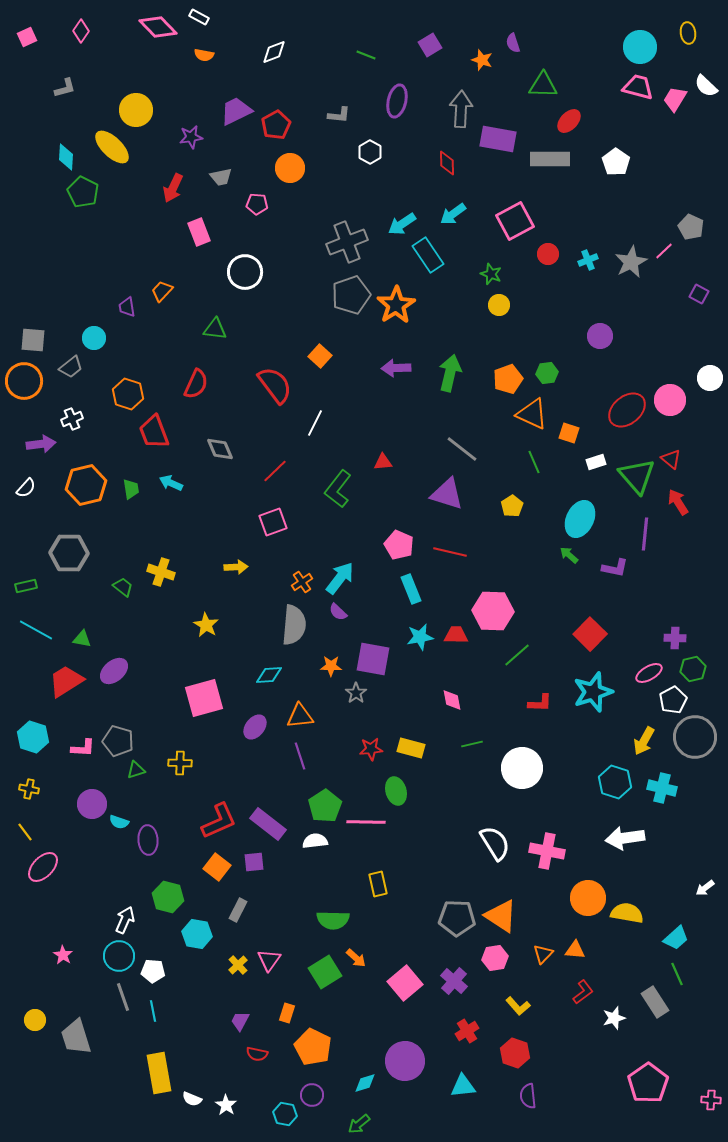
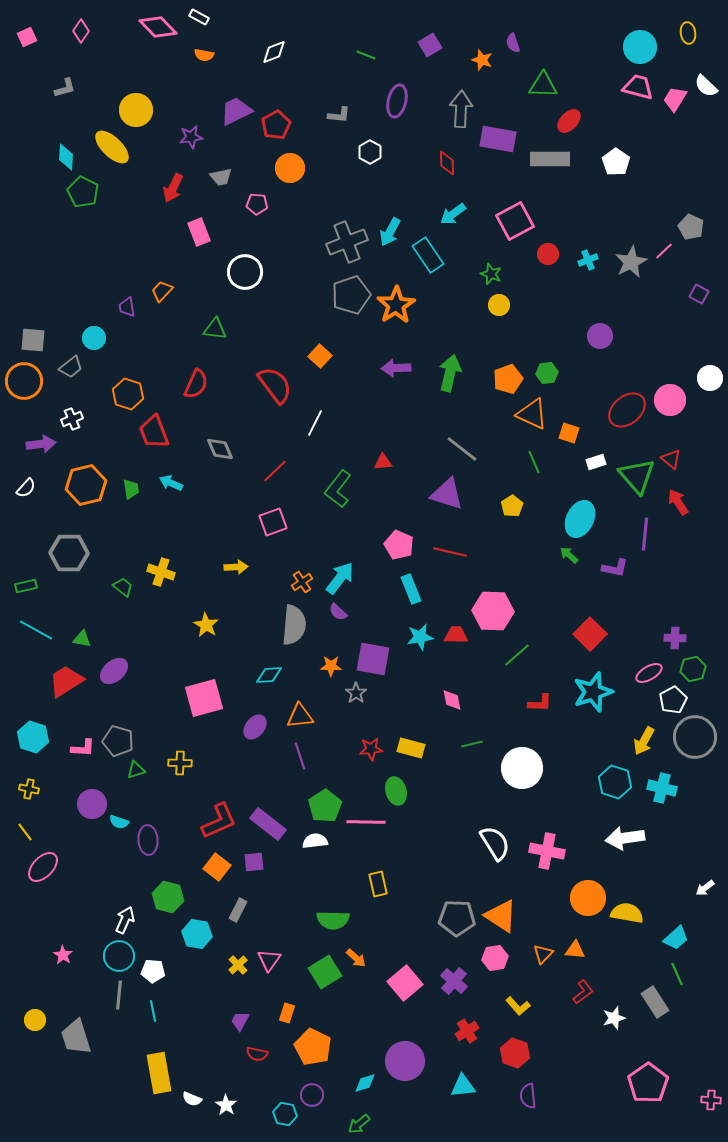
cyan arrow at (402, 224): moved 12 px left, 8 px down; rotated 28 degrees counterclockwise
gray line at (123, 997): moved 4 px left, 2 px up; rotated 24 degrees clockwise
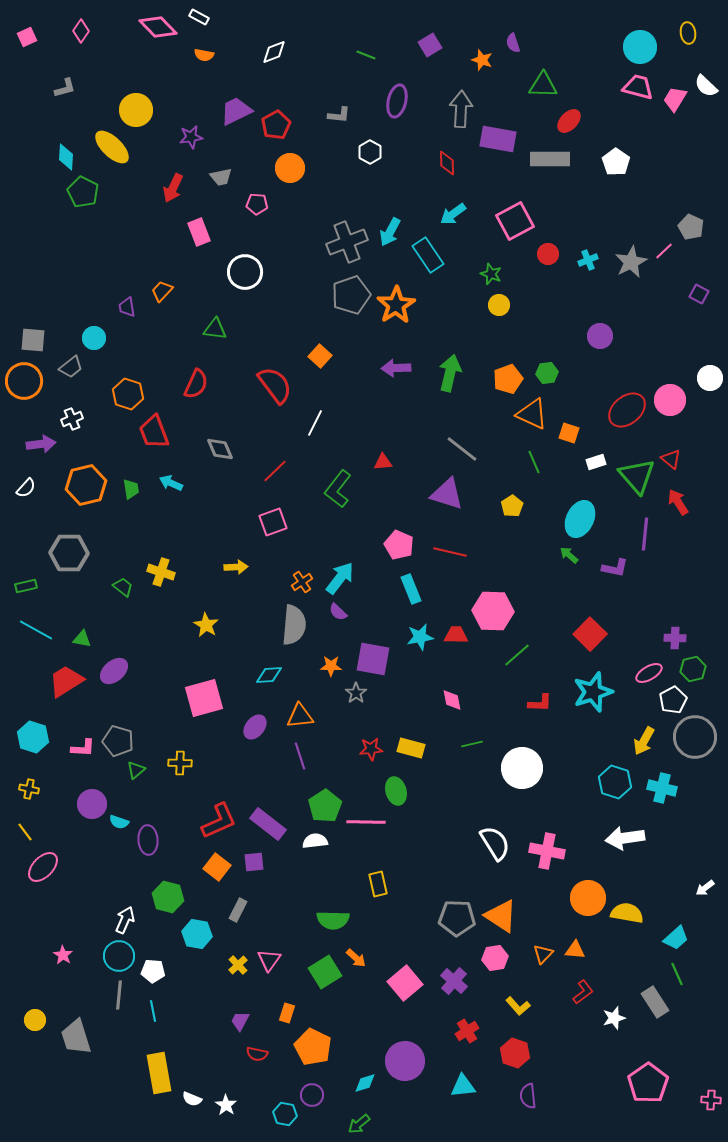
green triangle at (136, 770): rotated 24 degrees counterclockwise
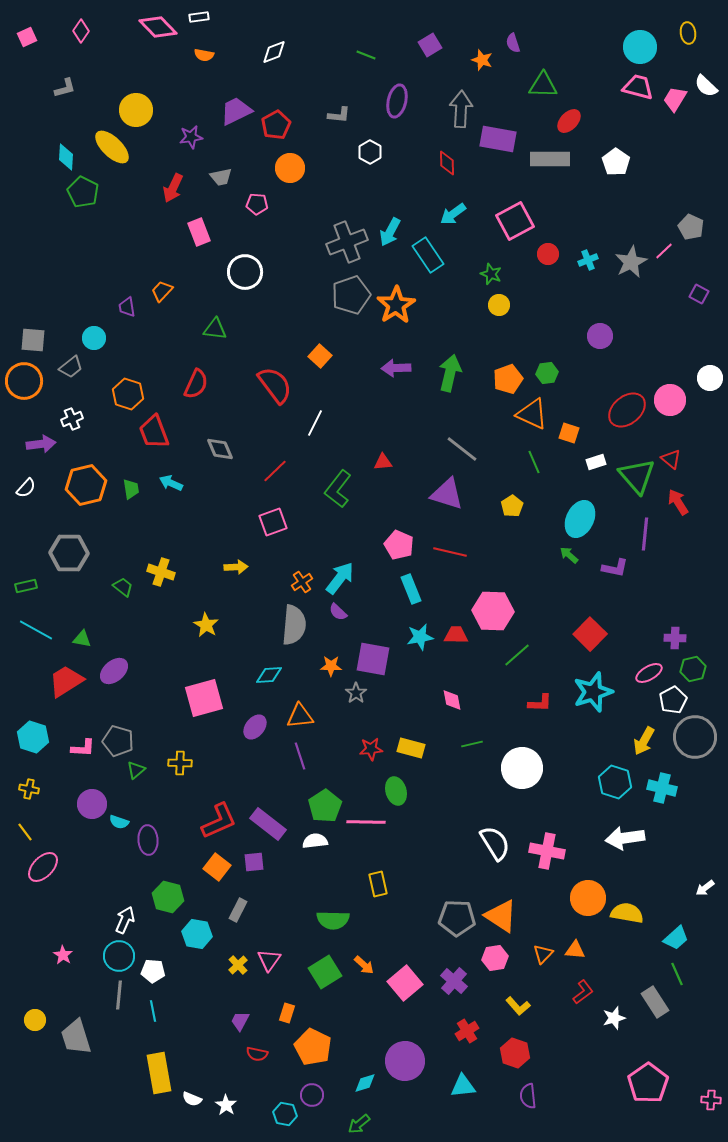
white rectangle at (199, 17): rotated 36 degrees counterclockwise
orange arrow at (356, 958): moved 8 px right, 7 px down
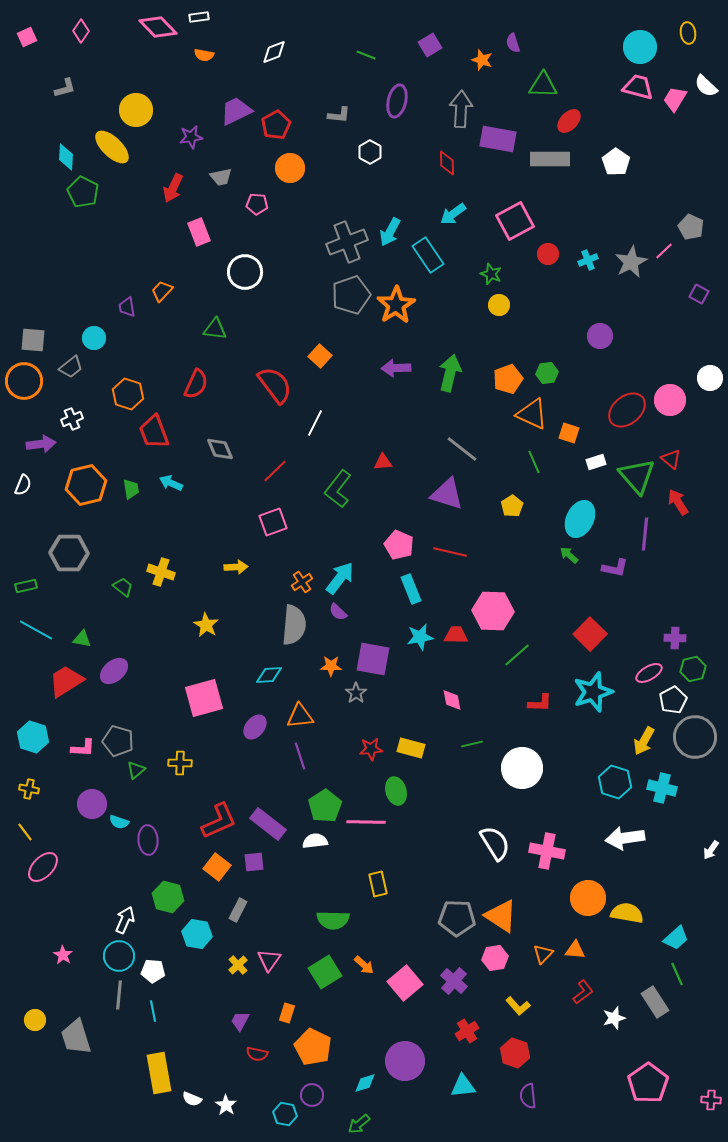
white semicircle at (26, 488): moved 3 px left, 3 px up; rotated 20 degrees counterclockwise
white arrow at (705, 888): moved 6 px right, 38 px up; rotated 18 degrees counterclockwise
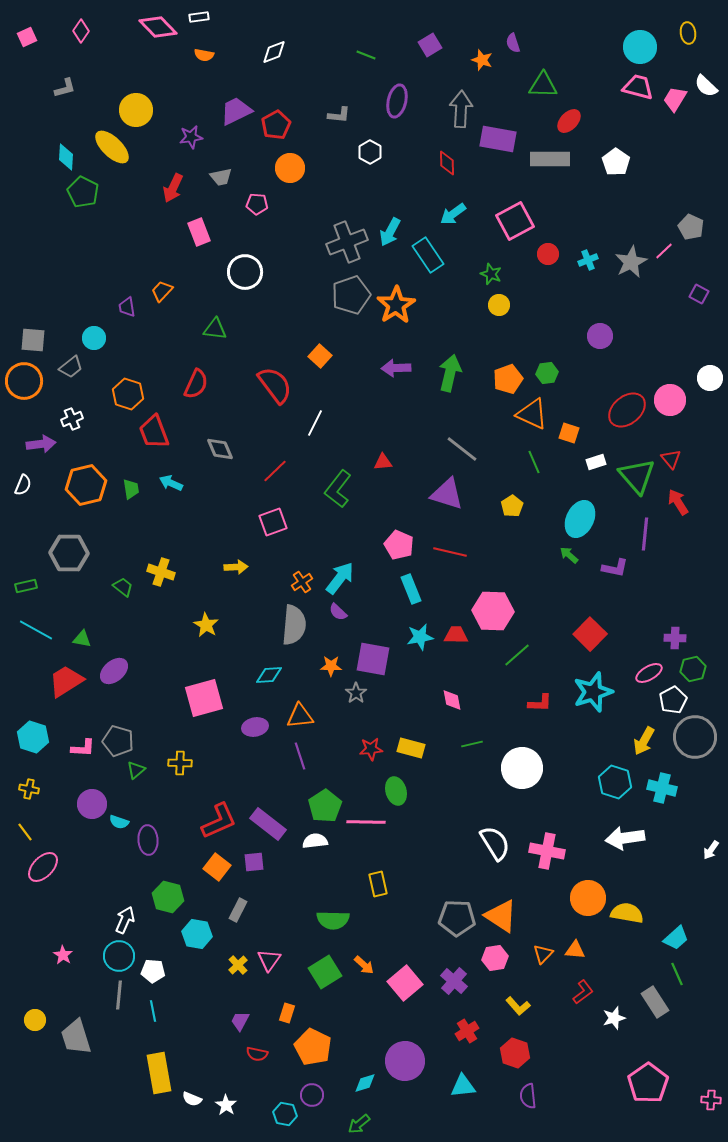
red triangle at (671, 459): rotated 10 degrees clockwise
purple ellipse at (255, 727): rotated 40 degrees clockwise
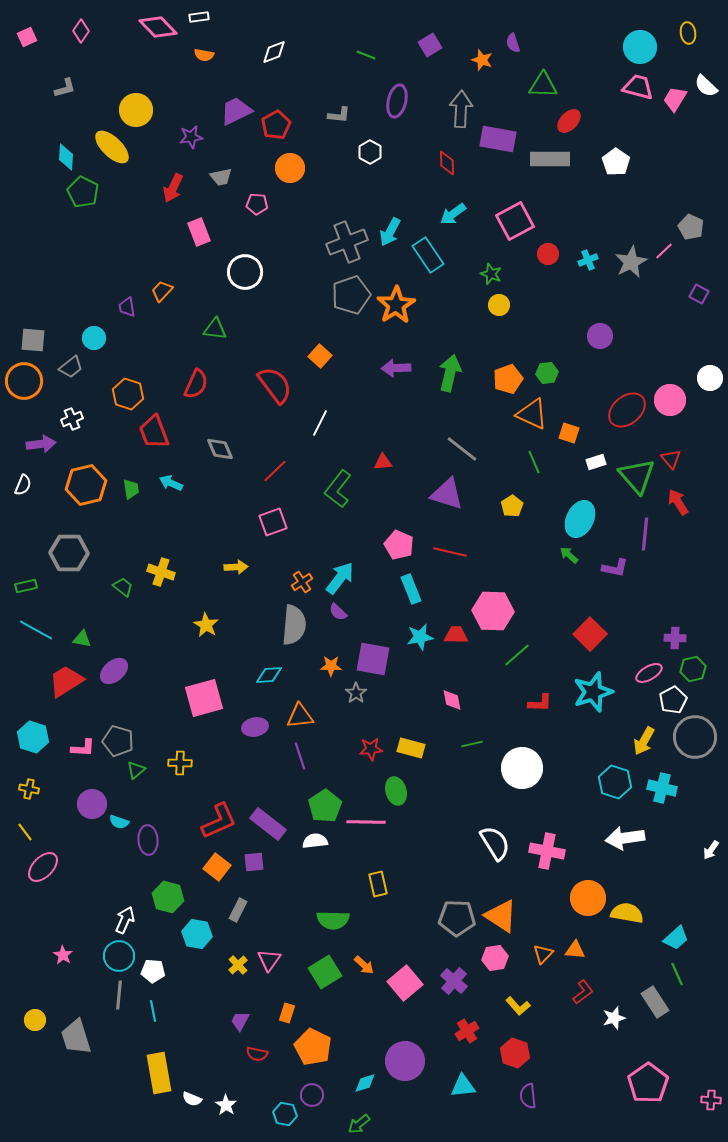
white line at (315, 423): moved 5 px right
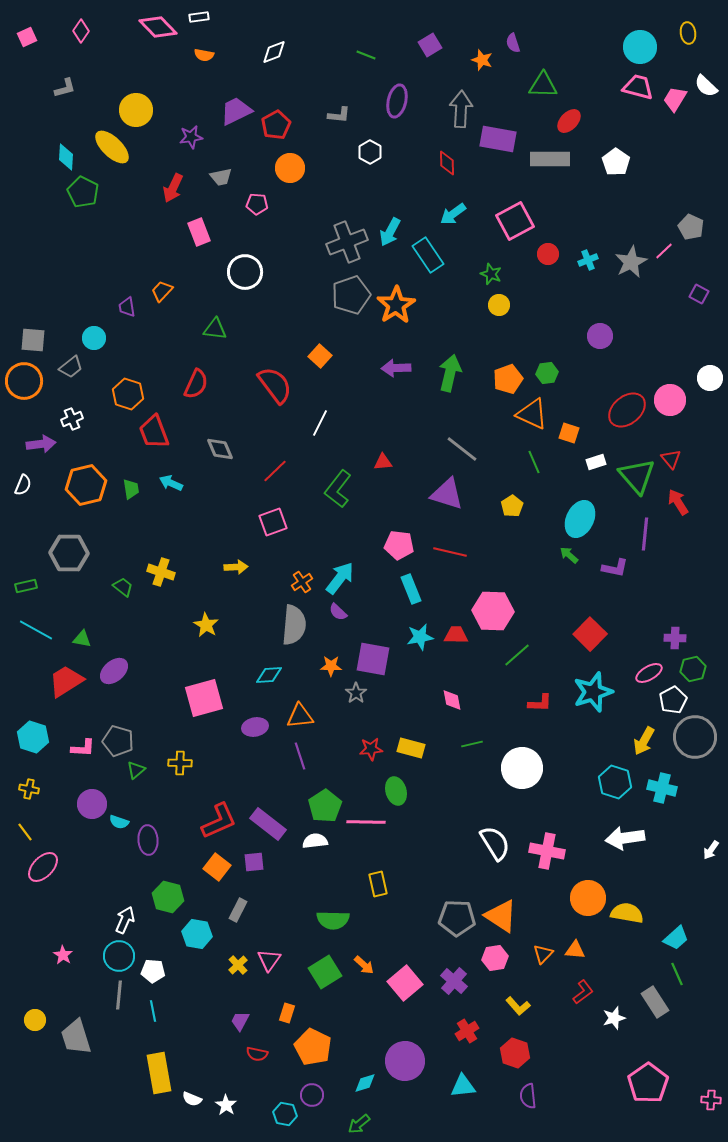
pink pentagon at (399, 545): rotated 16 degrees counterclockwise
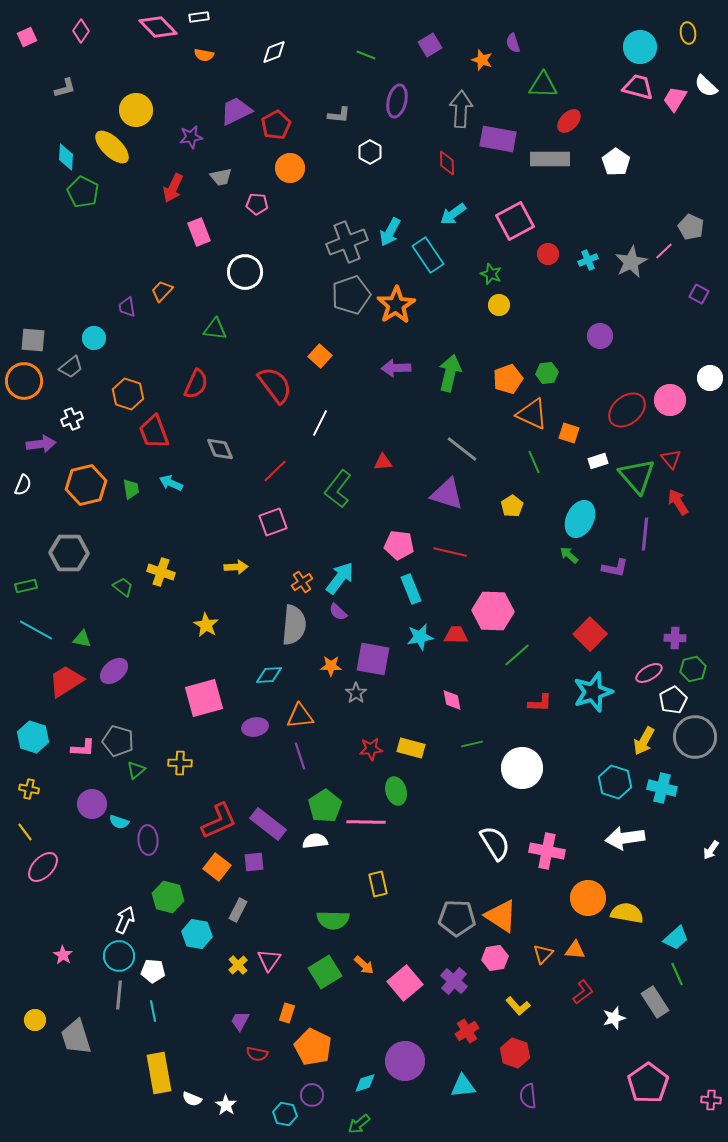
white rectangle at (596, 462): moved 2 px right, 1 px up
